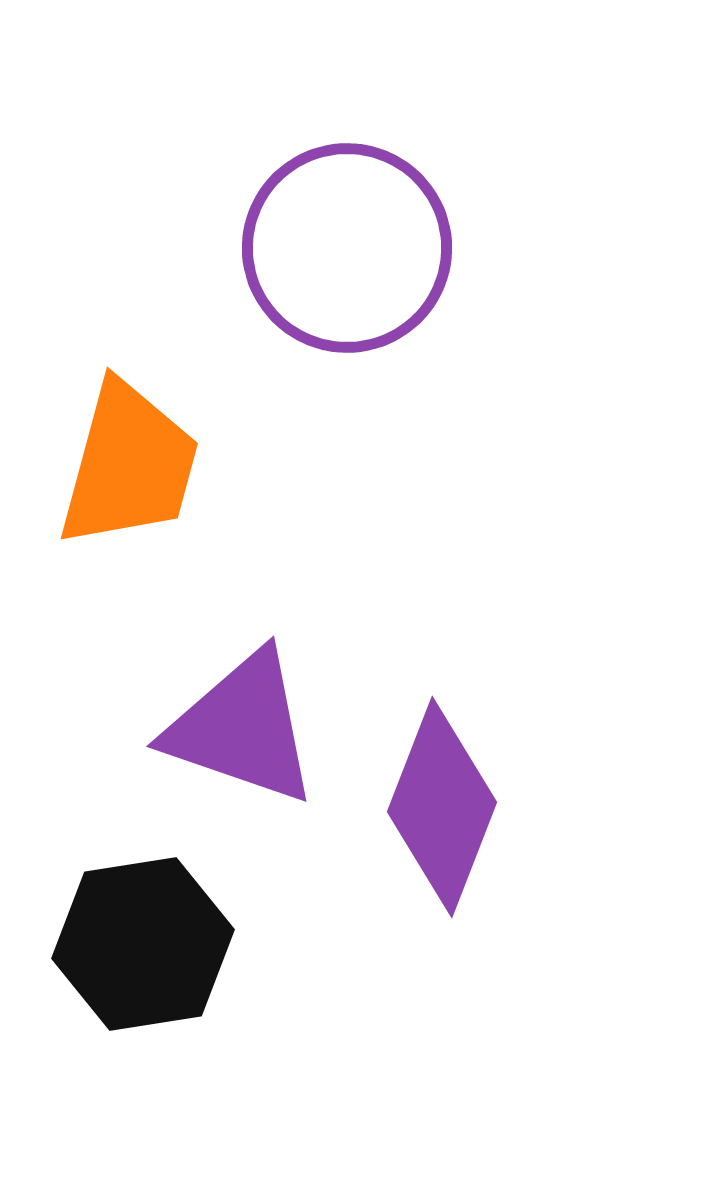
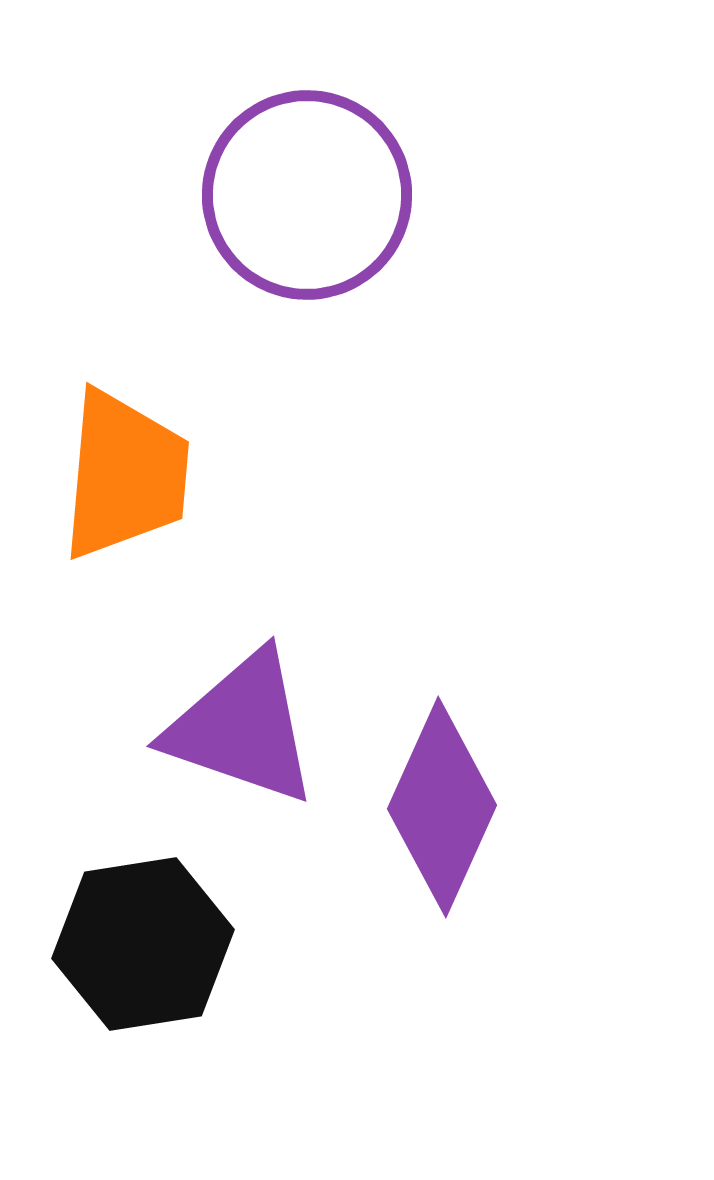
purple circle: moved 40 px left, 53 px up
orange trapezoid: moved 4 px left, 10 px down; rotated 10 degrees counterclockwise
purple diamond: rotated 3 degrees clockwise
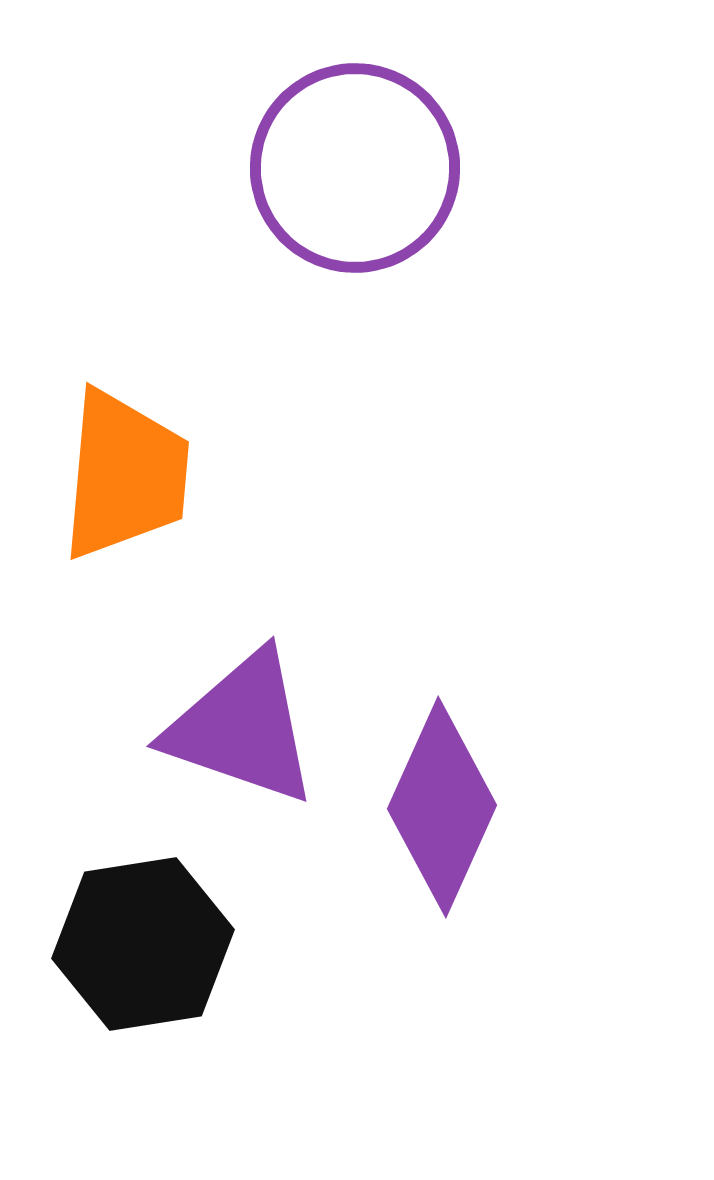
purple circle: moved 48 px right, 27 px up
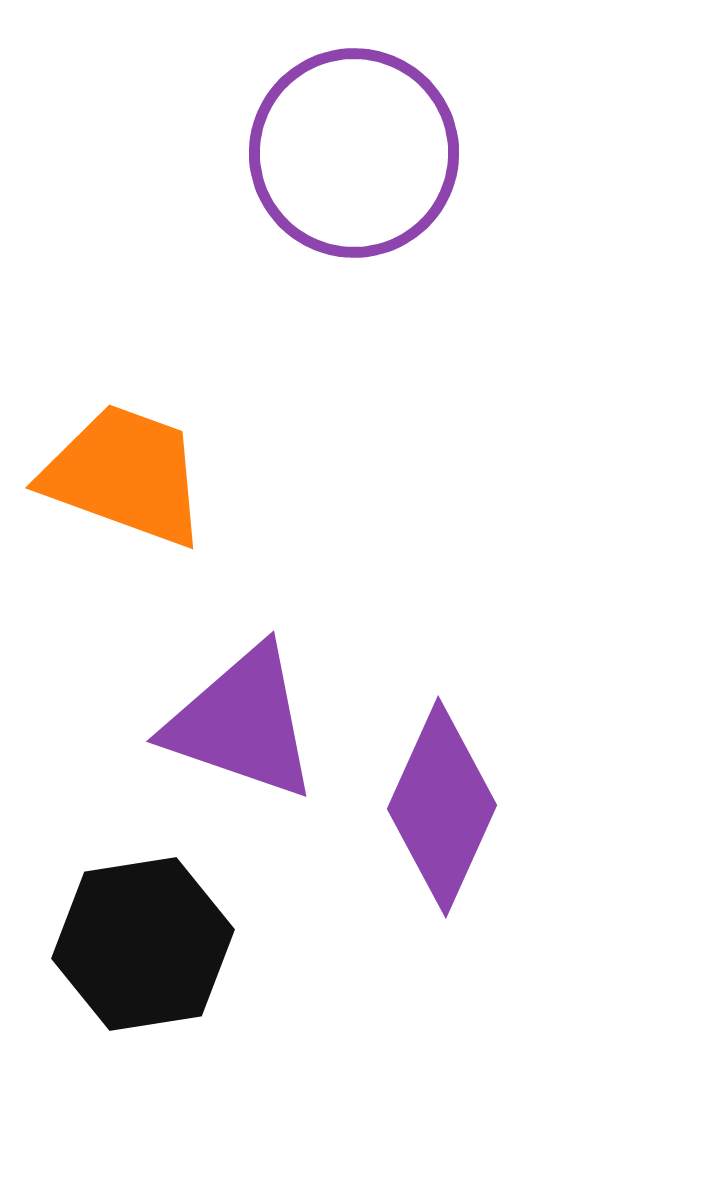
purple circle: moved 1 px left, 15 px up
orange trapezoid: rotated 75 degrees counterclockwise
purple triangle: moved 5 px up
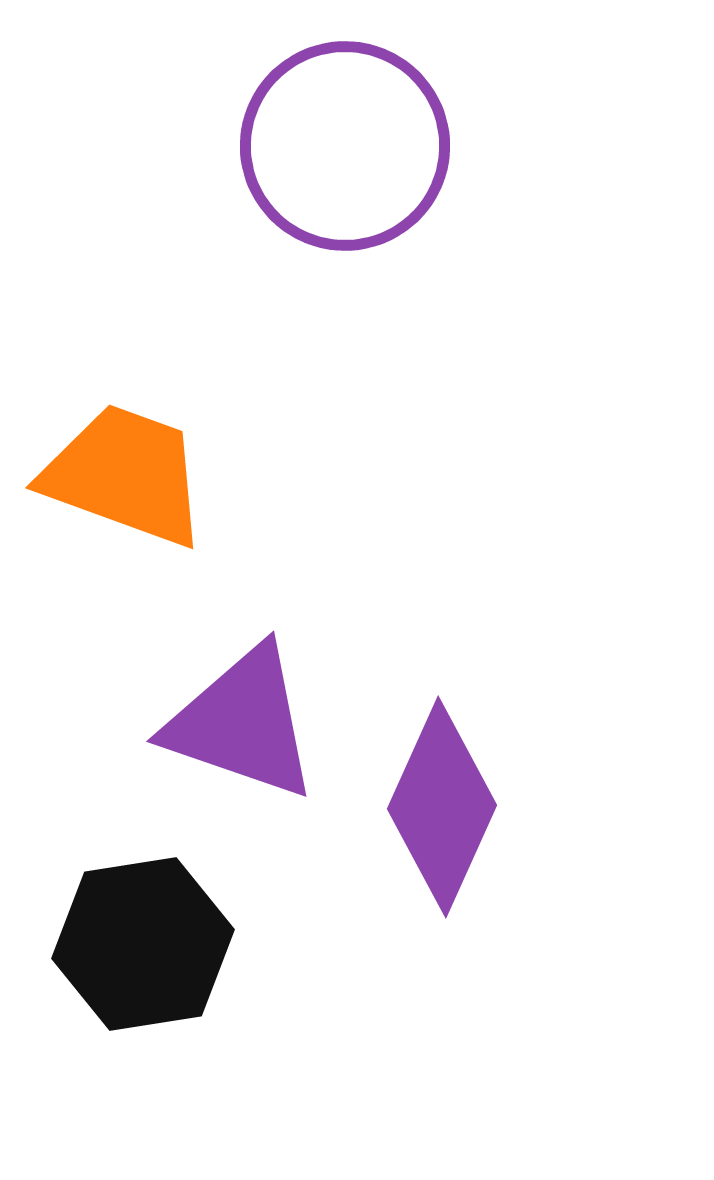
purple circle: moved 9 px left, 7 px up
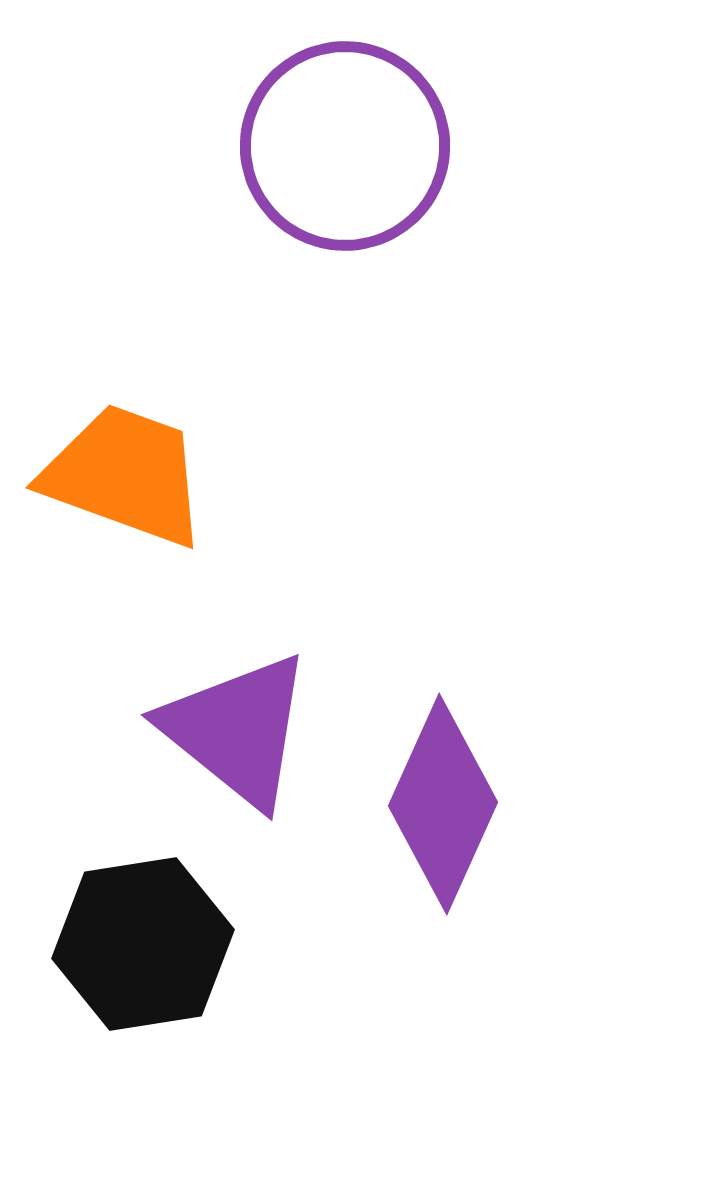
purple triangle: moved 5 px left, 7 px down; rotated 20 degrees clockwise
purple diamond: moved 1 px right, 3 px up
